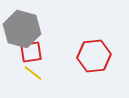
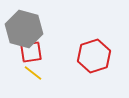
gray hexagon: moved 2 px right
red hexagon: rotated 12 degrees counterclockwise
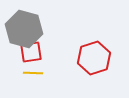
red hexagon: moved 2 px down
yellow line: rotated 36 degrees counterclockwise
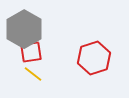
gray hexagon: rotated 15 degrees clockwise
yellow line: moved 1 px down; rotated 36 degrees clockwise
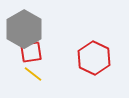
red hexagon: rotated 16 degrees counterclockwise
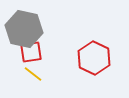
gray hexagon: rotated 18 degrees counterclockwise
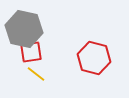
red hexagon: rotated 12 degrees counterclockwise
yellow line: moved 3 px right
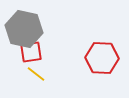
red hexagon: moved 8 px right; rotated 12 degrees counterclockwise
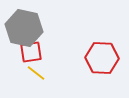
gray hexagon: moved 1 px up
yellow line: moved 1 px up
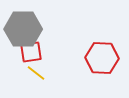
gray hexagon: moved 1 px left, 1 px down; rotated 12 degrees counterclockwise
